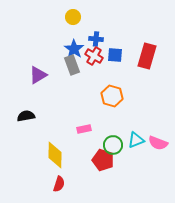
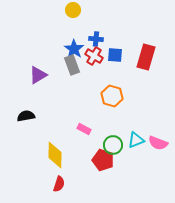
yellow circle: moved 7 px up
red rectangle: moved 1 px left, 1 px down
pink rectangle: rotated 40 degrees clockwise
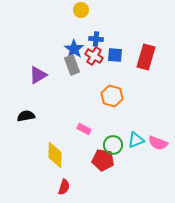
yellow circle: moved 8 px right
red pentagon: rotated 10 degrees counterclockwise
red semicircle: moved 5 px right, 3 px down
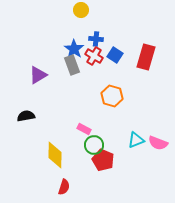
blue square: rotated 28 degrees clockwise
green circle: moved 19 px left
red pentagon: rotated 15 degrees clockwise
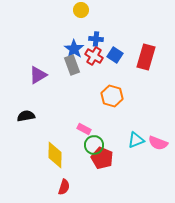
red pentagon: moved 1 px left, 2 px up
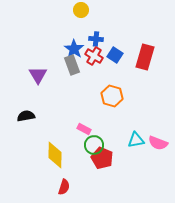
red rectangle: moved 1 px left
purple triangle: rotated 30 degrees counterclockwise
cyan triangle: rotated 12 degrees clockwise
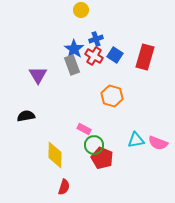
blue cross: rotated 24 degrees counterclockwise
